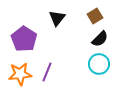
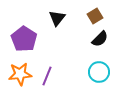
cyan circle: moved 8 px down
purple line: moved 4 px down
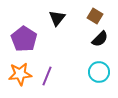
brown square: rotated 28 degrees counterclockwise
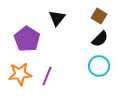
brown square: moved 4 px right
purple pentagon: moved 3 px right
cyan circle: moved 6 px up
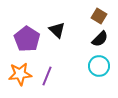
black triangle: moved 12 px down; rotated 24 degrees counterclockwise
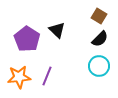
orange star: moved 1 px left, 3 px down
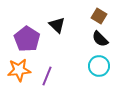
black triangle: moved 5 px up
black semicircle: rotated 90 degrees clockwise
orange star: moved 7 px up
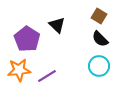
purple line: rotated 36 degrees clockwise
